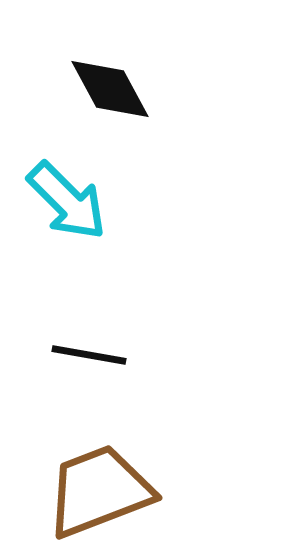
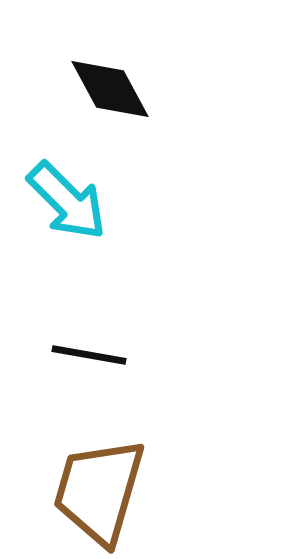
brown trapezoid: rotated 53 degrees counterclockwise
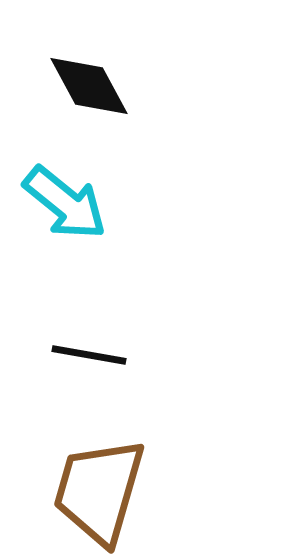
black diamond: moved 21 px left, 3 px up
cyan arrow: moved 2 px left, 2 px down; rotated 6 degrees counterclockwise
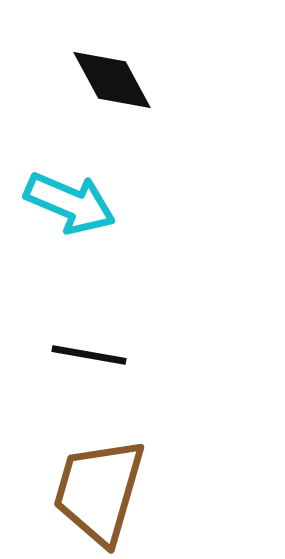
black diamond: moved 23 px right, 6 px up
cyan arrow: moved 5 px right; rotated 16 degrees counterclockwise
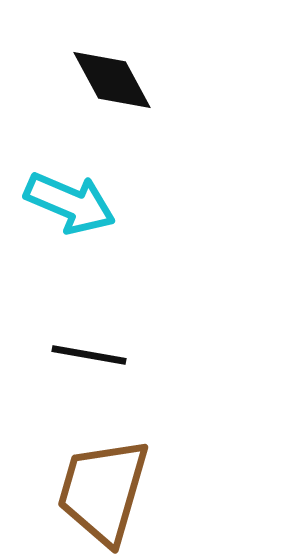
brown trapezoid: moved 4 px right
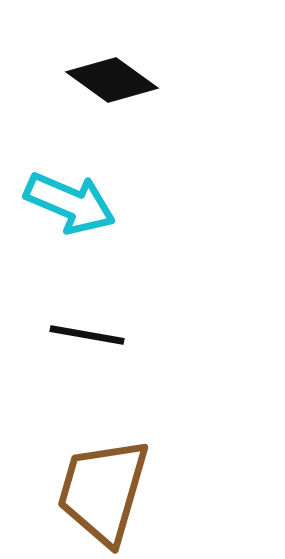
black diamond: rotated 26 degrees counterclockwise
black line: moved 2 px left, 20 px up
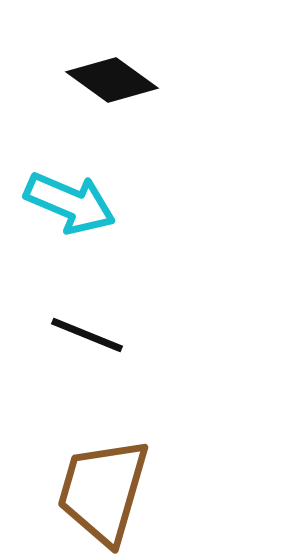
black line: rotated 12 degrees clockwise
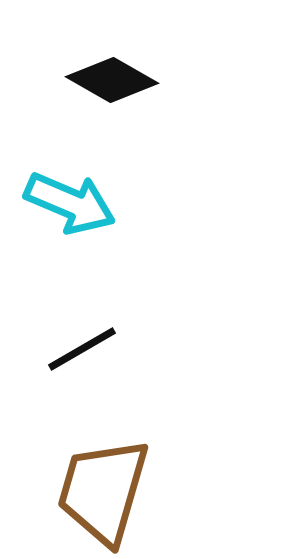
black diamond: rotated 6 degrees counterclockwise
black line: moved 5 px left, 14 px down; rotated 52 degrees counterclockwise
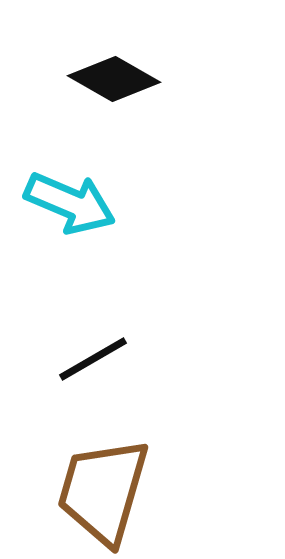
black diamond: moved 2 px right, 1 px up
black line: moved 11 px right, 10 px down
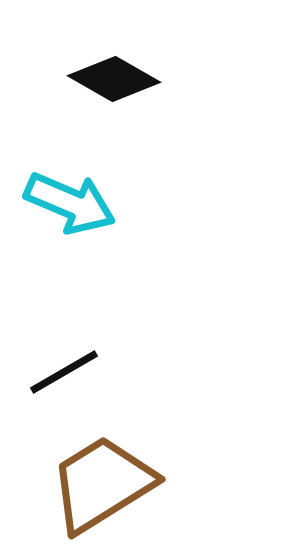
black line: moved 29 px left, 13 px down
brown trapezoid: moved 1 px left, 7 px up; rotated 42 degrees clockwise
